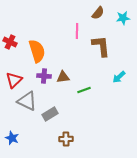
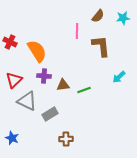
brown semicircle: moved 3 px down
orange semicircle: rotated 15 degrees counterclockwise
brown triangle: moved 8 px down
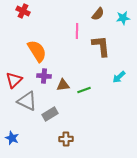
brown semicircle: moved 2 px up
red cross: moved 13 px right, 31 px up
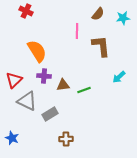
red cross: moved 3 px right
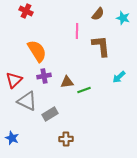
cyan star: rotated 24 degrees clockwise
purple cross: rotated 16 degrees counterclockwise
brown triangle: moved 4 px right, 3 px up
